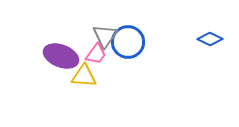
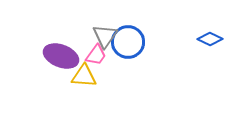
pink trapezoid: moved 1 px down
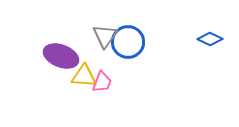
pink trapezoid: moved 6 px right, 27 px down; rotated 15 degrees counterclockwise
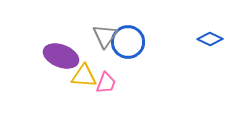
pink trapezoid: moved 4 px right, 1 px down
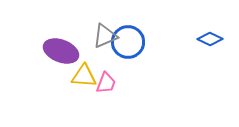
gray triangle: rotated 32 degrees clockwise
purple ellipse: moved 5 px up
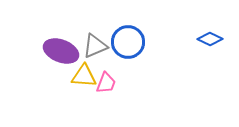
gray triangle: moved 10 px left, 10 px down
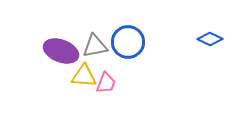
gray triangle: rotated 12 degrees clockwise
